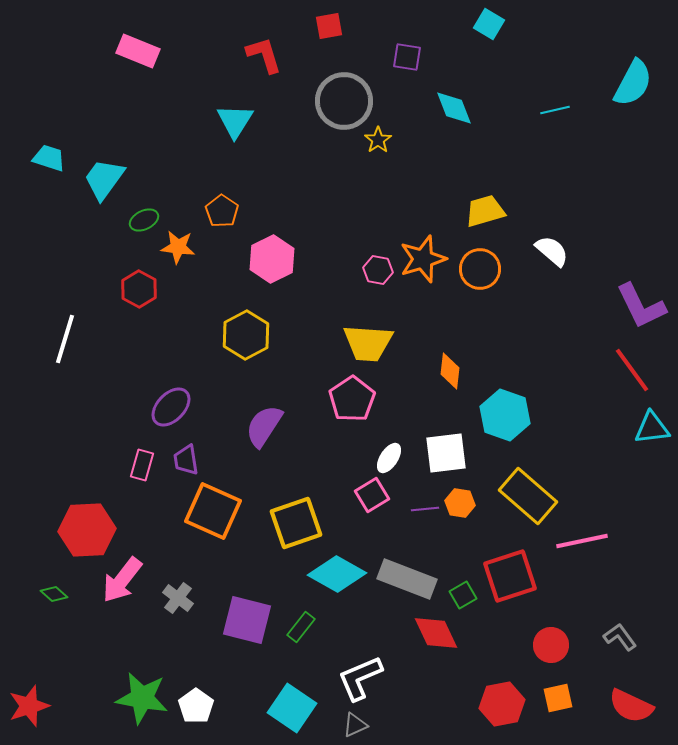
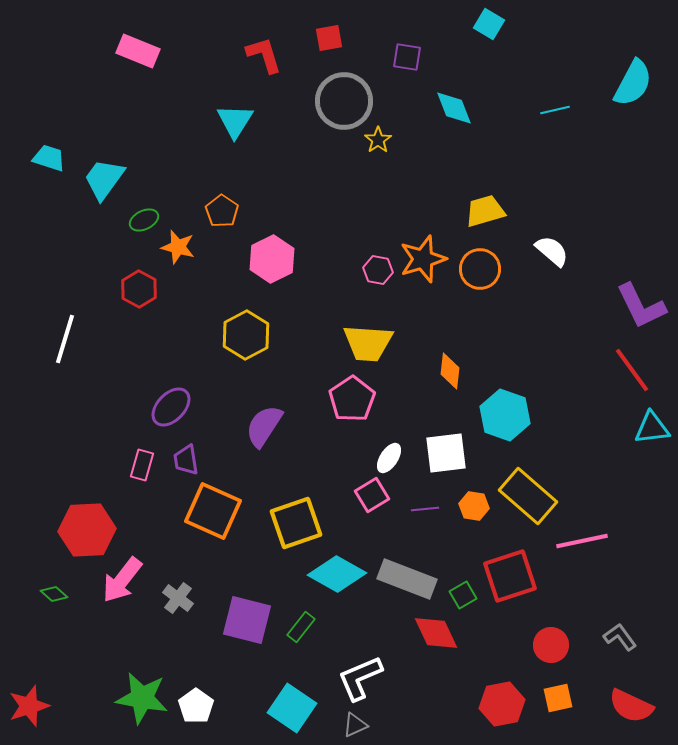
red square at (329, 26): moved 12 px down
orange star at (178, 247): rotated 8 degrees clockwise
orange hexagon at (460, 503): moved 14 px right, 3 px down
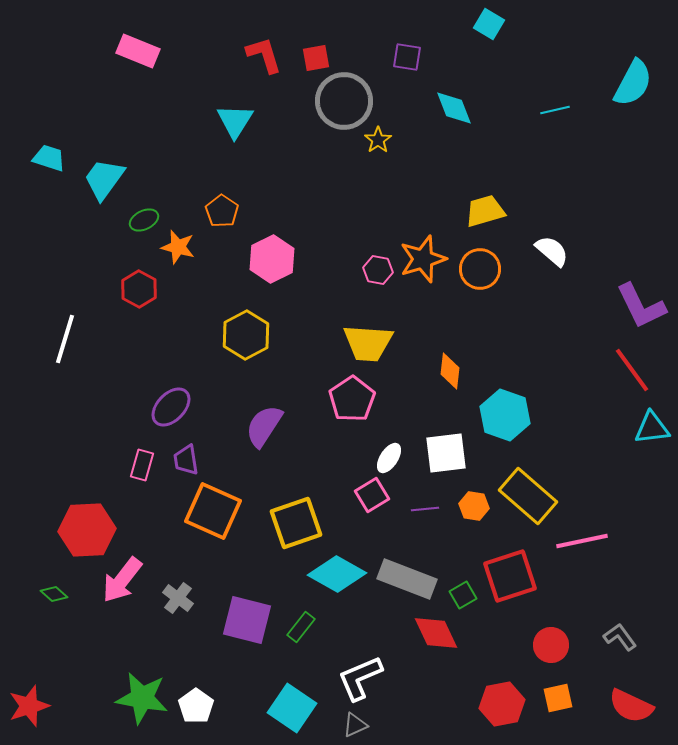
red square at (329, 38): moved 13 px left, 20 px down
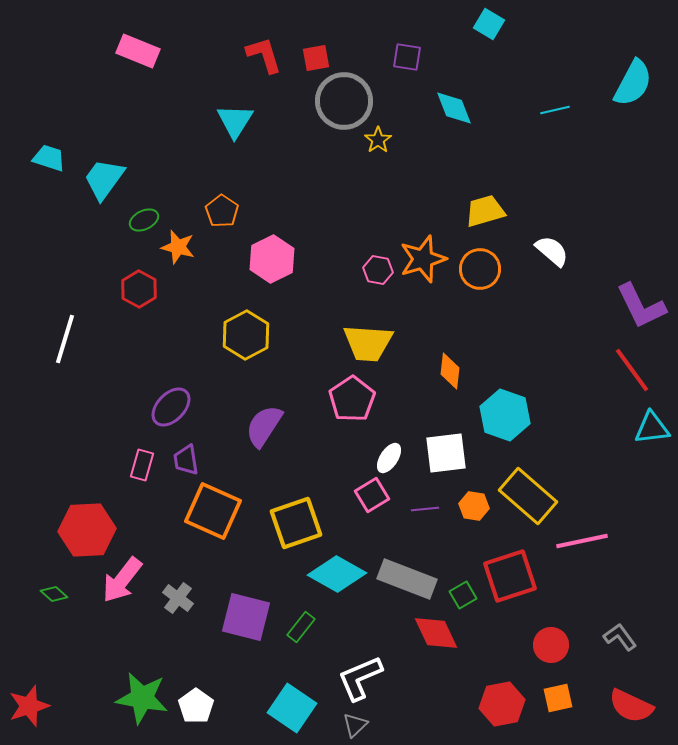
purple square at (247, 620): moved 1 px left, 3 px up
gray triangle at (355, 725): rotated 20 degrees counterclockwise
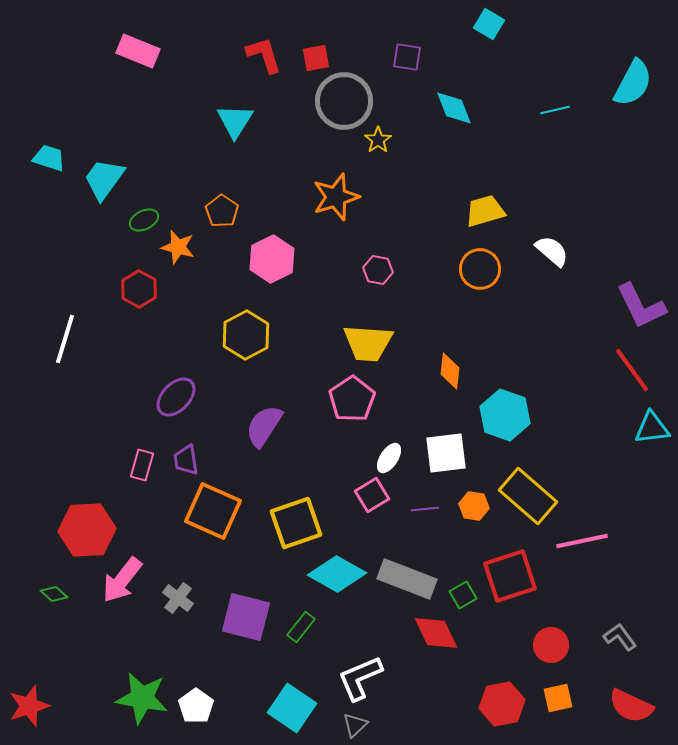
orange star at (423, 259): moved 87 px left, 62 px up
purple ellipse at (171, 407): moved 5 px right, 10 px up
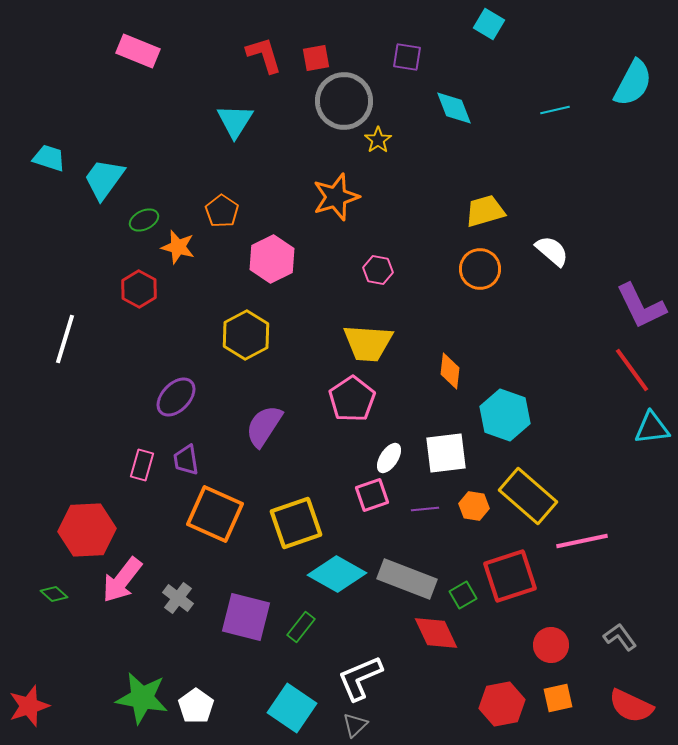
pink square at (372, 495): rotated 12 degrees clockwise
orange square at (213, 511): moved 2 px right, 3 px down
